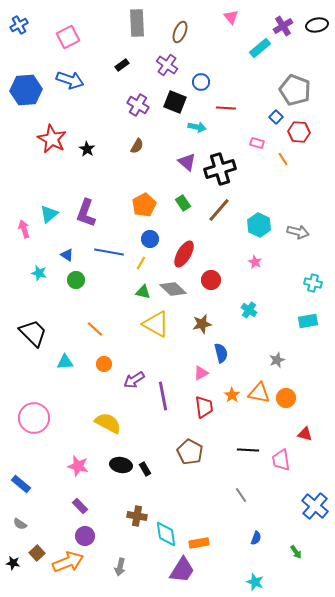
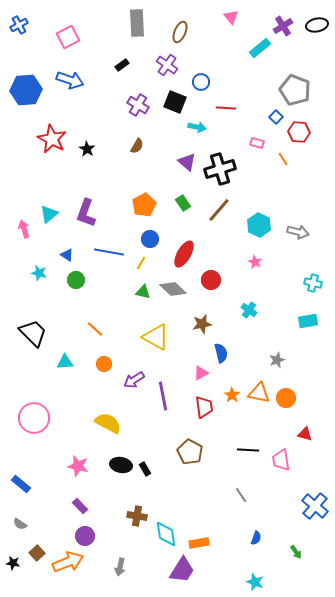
yellow triangle at (156, 324): moved 13 px down
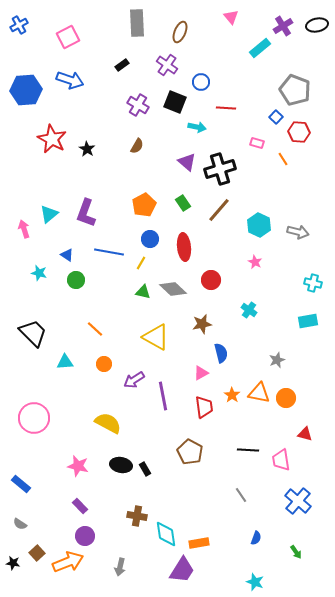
red ellipse at (184, 254): moved 7 px up; rotated 36 degrees counterclockwise
blue cross at (315, 506): moved 17 px left, 5 px up
